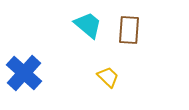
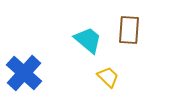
cyan trapezoid: moved 15 px down
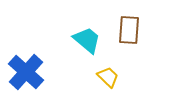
cyan trapezoid: moved 1 px left
blue cross: moved 2 px right, 1 px up
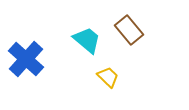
brown rectangle: rotated 44 degrees counterclockwise
blue cross: moved 13 px up
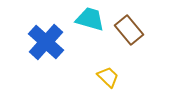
cyan trapezoid: moved 3 px right, 21 px up; rotated 24 degrees counterclockwise
blue cross: moved 20 px right, 17 px up
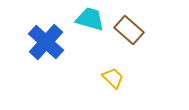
brown rectangle: rotated 8 degrees counterclockwise
yellow trapezoid: moved 5 px right, 1 px down
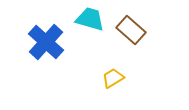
brown rectangle: moved 2 px right
yellow trapezoid: rotated 75 degrees counterclockwise
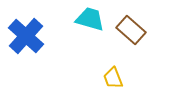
blue cross: moved 20 px left, 6 px up
yellow trapezoid: rotated 80 degrees counterclockwise
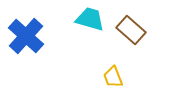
yellow trapezoid: moved 1 px up
